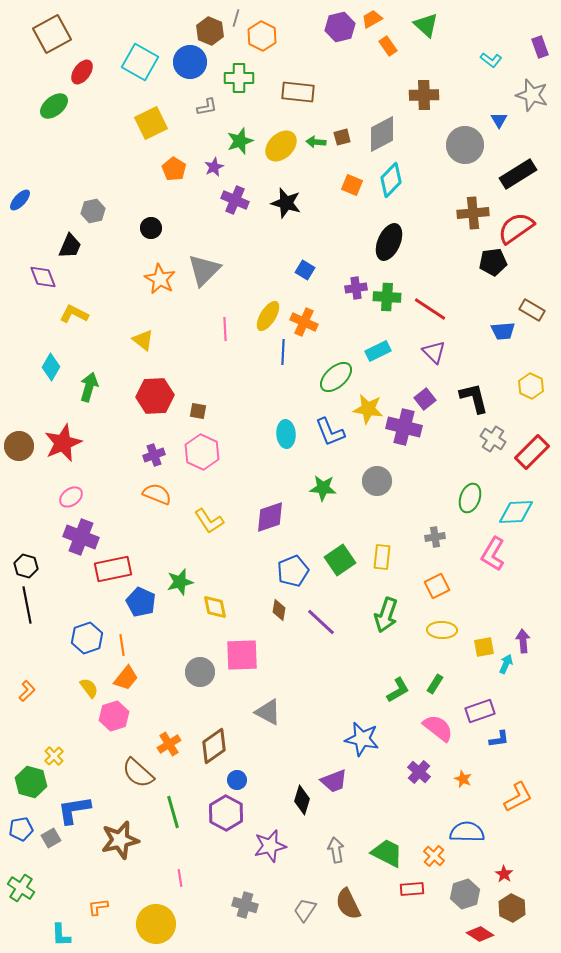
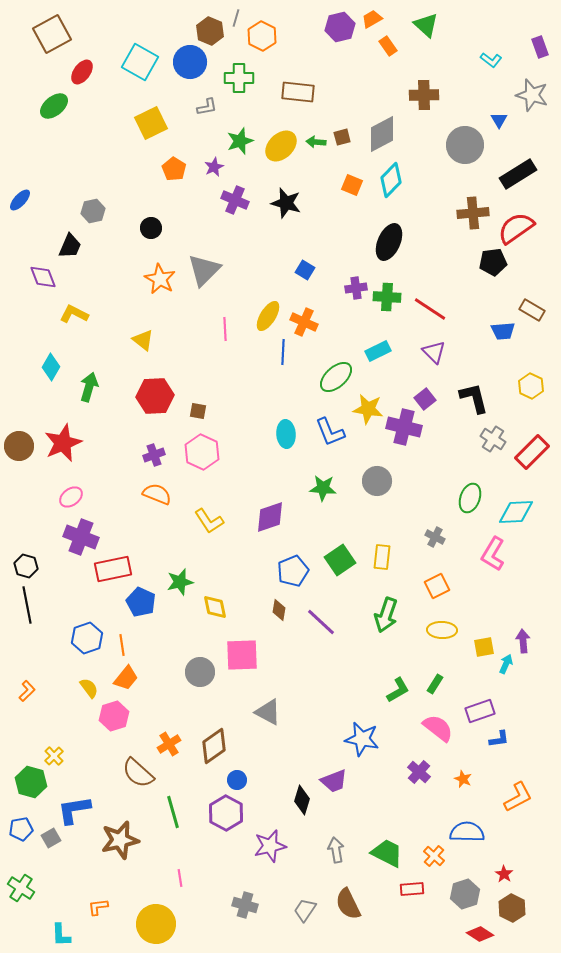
gray cross at (435, 537): rotated 36 degrees clockwise
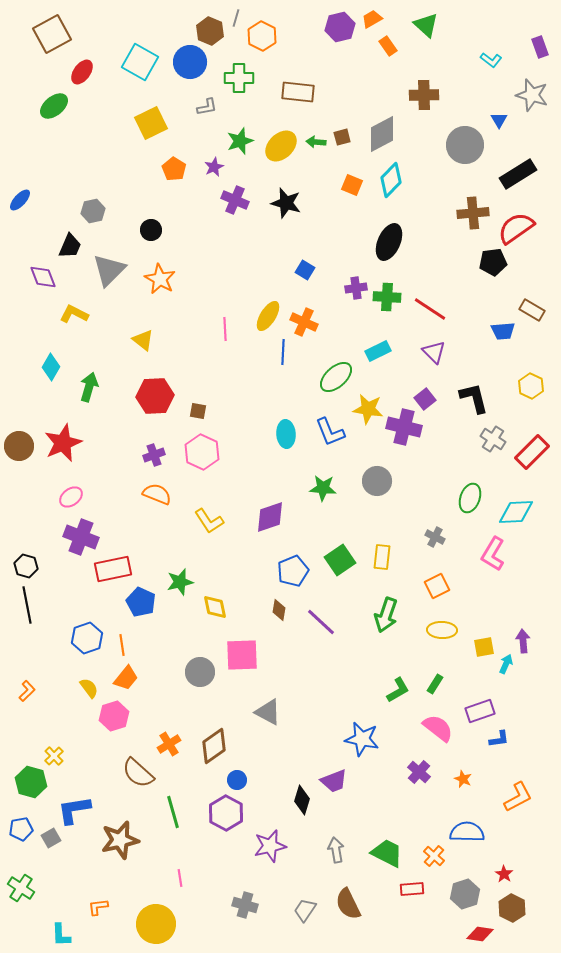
black circle at (151, 228): moved 2 px down
gray triangle at (204, 270): moved 95 px left
red diamond at (480, 934): rotated 24 degrees counterclockwise
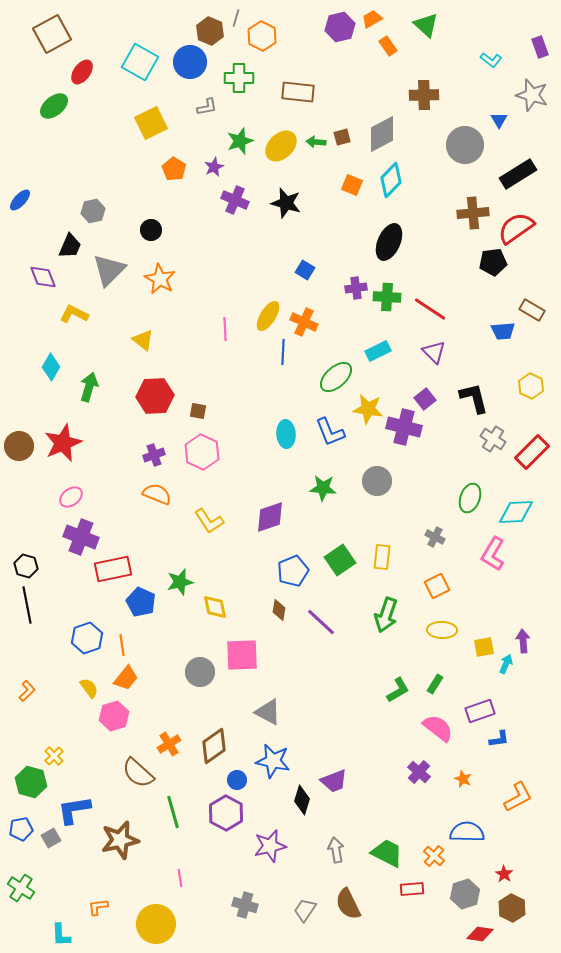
blue star at (362, 739): moved 89 px left, 22 px down
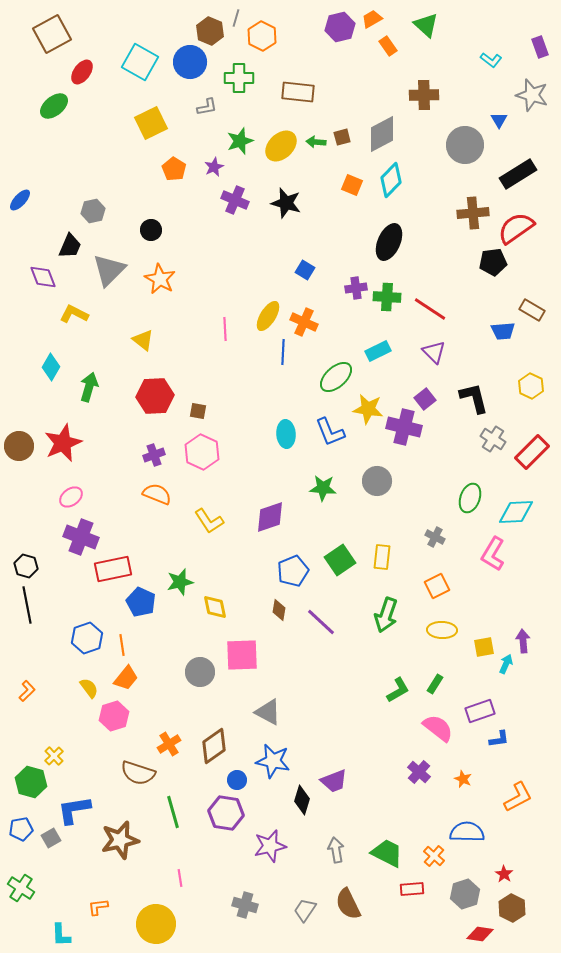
brown semicircle at (138, 773): rotated 24 degrees counterclockwise
purple hexagon at (226, 813): rotated 20 degrees counterclockwise
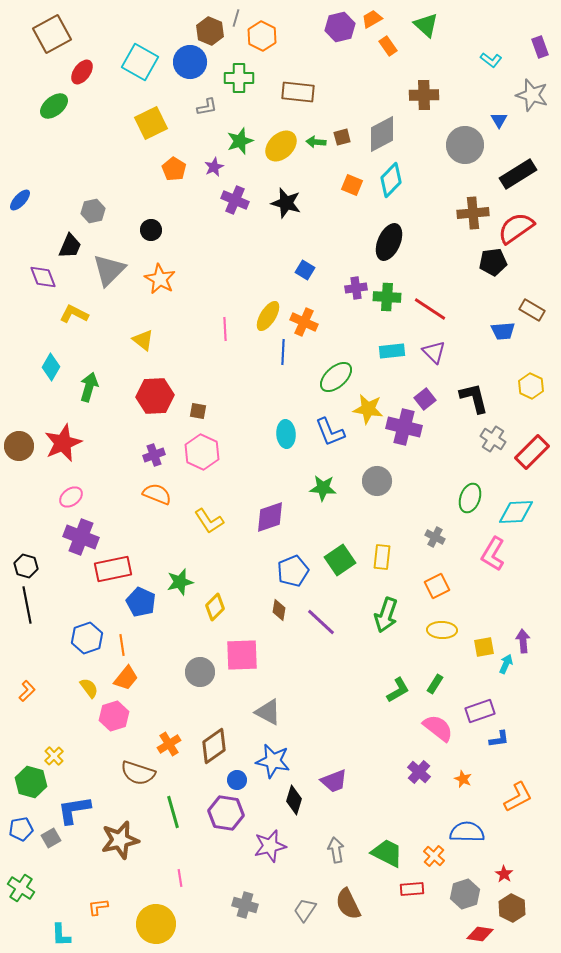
cyan rectangle at (378, 351): moved 14 px right; rotated 20 degrees clockwise
yellow diamond at (215, 607): rotated 56 degrees clockwise
black diamond at (302, 800): moved 8 px left
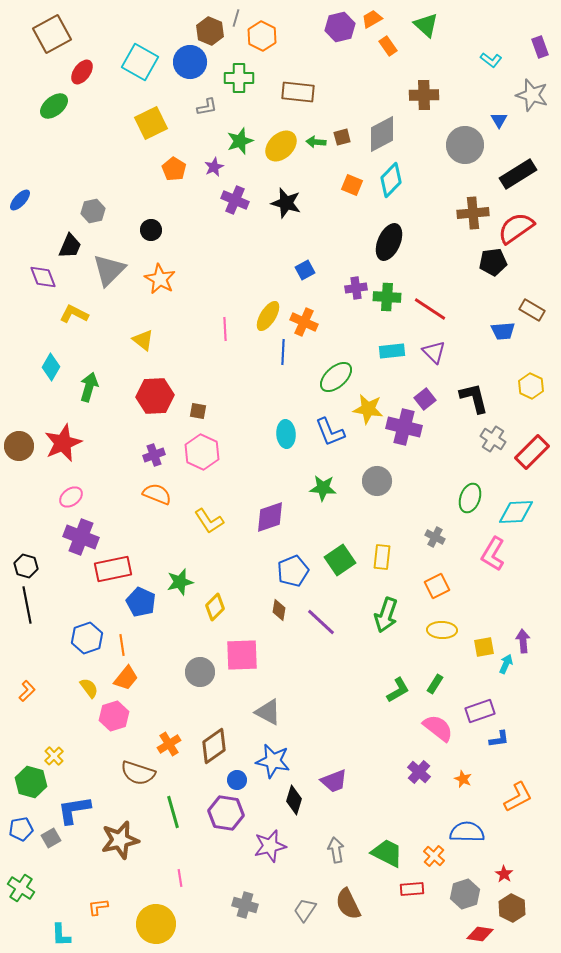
blue square at (305, 270): rotated 30 degrees clockwise
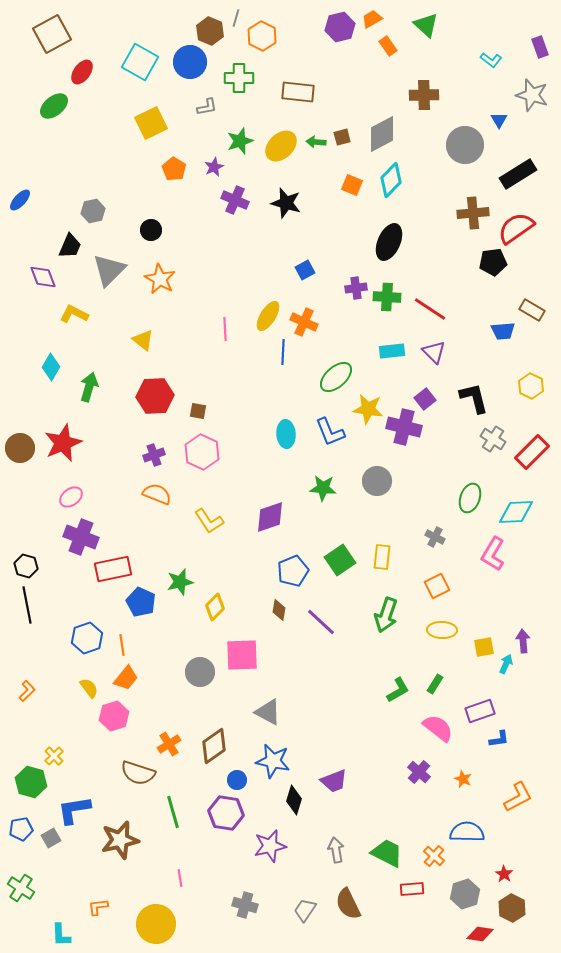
brown circle at (19, 446): moved 1 px right, 2 px down
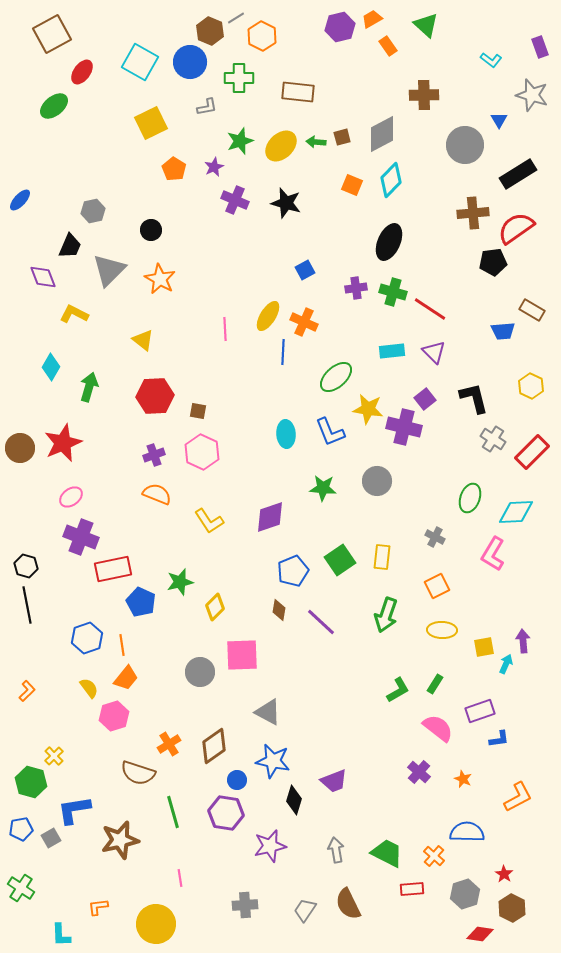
gray line at (236, 18): rotated 42 degrees clockwise
green cross at (387, 297): moved 6 px right, 5 px up; rotated 12 degrees clockwise
gray cross at (245, 905): rotated 20 degrees counterclockwise
